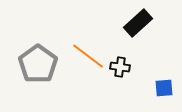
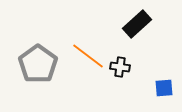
black rectangle: moved 1 px left, 1 px down
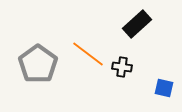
orange line: moved 2 px up
black cross: moved 2 px right
blue square: rotated 18 degrees clockwise
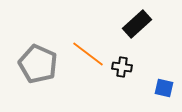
gray pentagon: rotated 12 degrees counterclockwise
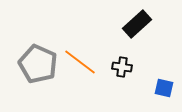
orange line: moved 8 px left, 8 px down
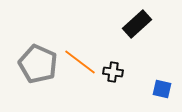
black cross: moved 9 px left, 5 px down
blue square: moved 2 px left, 1 px down
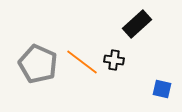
orange line: moved 2 px right
black cross: moved 1 px right, 12 px up
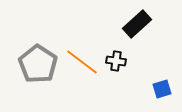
black cross: moved 2 px right, 1 px down
gray pentagon: rotated 9 degrees clockwise
blue square: rotated 30 degrees counterclockwise
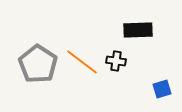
black rectangle: moved 1 px right, 6 px down; rotated 40 degrees clockwise
